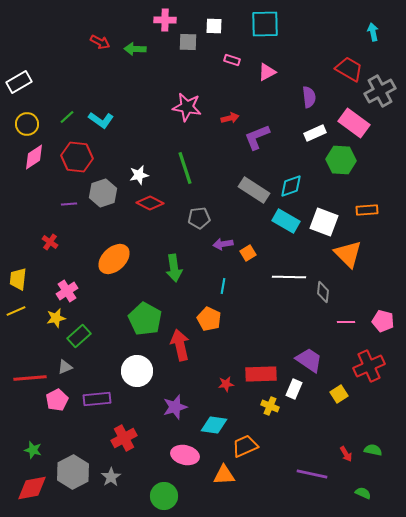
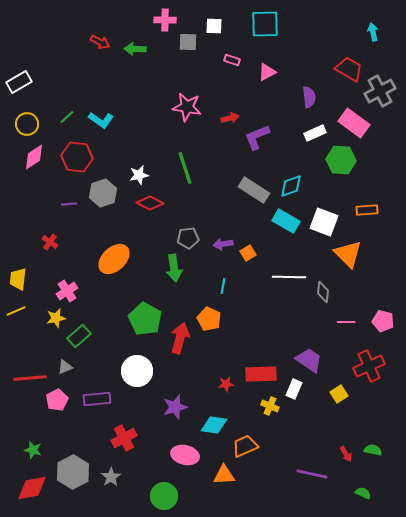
gray pentagon at (199, 218): moved 11 px left, 20 px down
red arrow at (180, 345): moved 7 px up; rotated 28 degrees clockwise
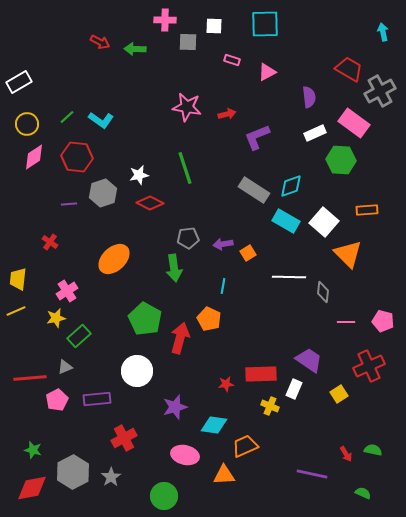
cyan arrow at (373, 32): moved 10 px right
red arrow at (230, 118): moved 3 px left, 4 px up
white square at (324, 222): rotated 20 degrees clockwise
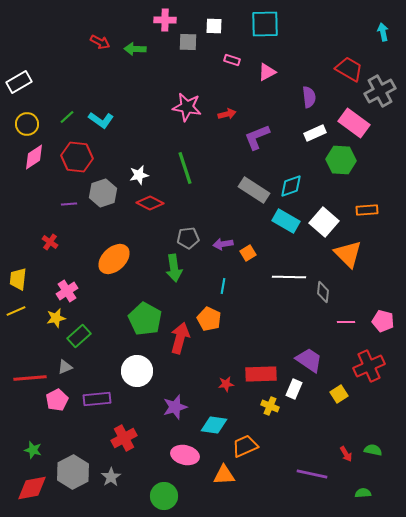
green semicircle at (363, 493): rotated 28 degrees counterclockwise
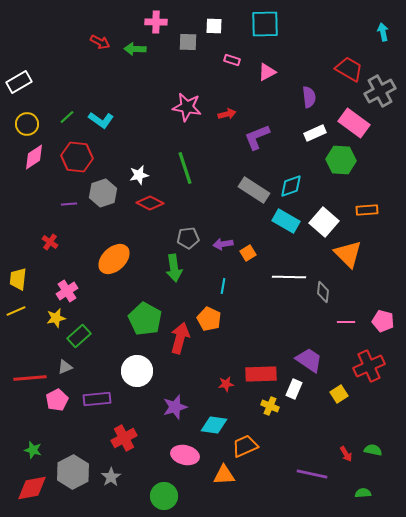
pink cross at (165, 20): moved 9 px left, 2 px down
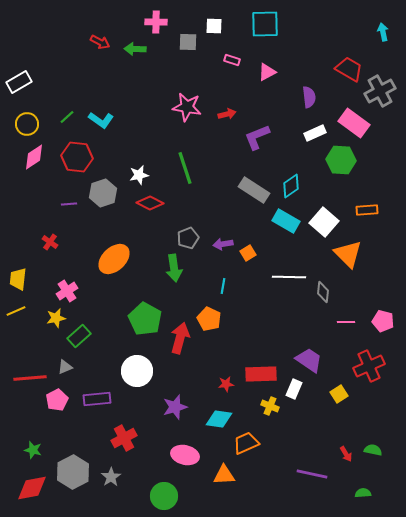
cyan diamond at (291, 186): rotated 15 degrees counterclockwise
gray pentagon at (188, 238): rotated 15 degrees counterclockwise
cyan diamond at (214, 425): moved 5 px right, 6 px up
orange trapezoid at (245, 446): moved 1 px right, 3 px up
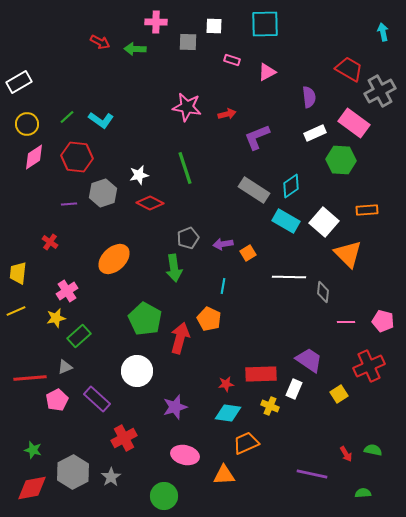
yellow trapezoid at (18, 279): moved 6 px up
purple rectangle at (97, 399): rotated 48 degrees clockwise
cyan diamond at (219, 419): moved 9 px right, 6 px up
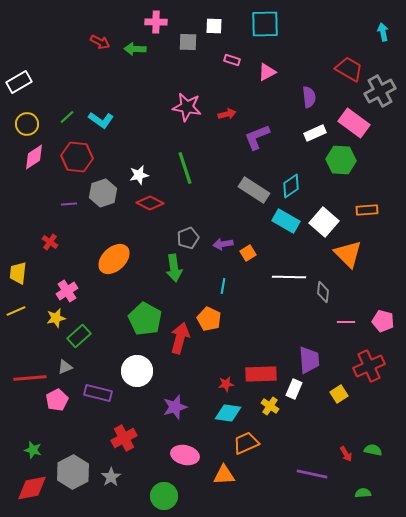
purple trapezoid at (309, 360): rotated 52 degrees clockwise
purple rectangle at (97, 399): moved 1 px right, 6 px up; rotated 28 degrees counterclockwise
yellow cross at (270, 406): rotated 12 degrees clockwise
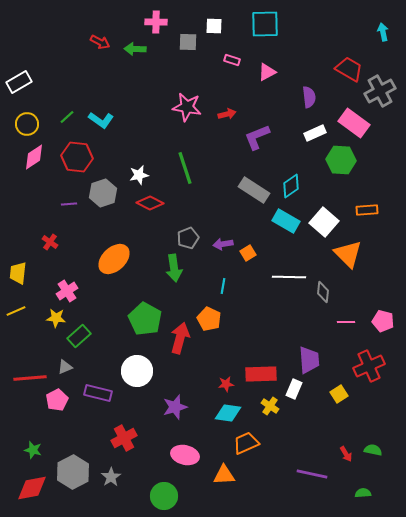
yellow star at (56, 318): rotated 18 degrees clockwise
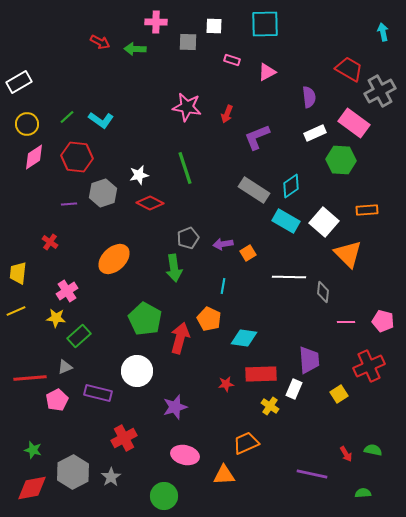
red arrow at (227, 114): rotated 126 degrees clockwise
cyan diamond at (228, 413): moved 16 px right, 75 px up
